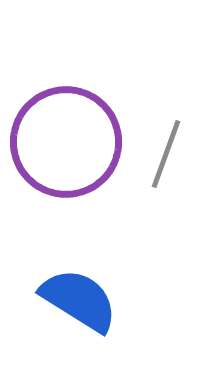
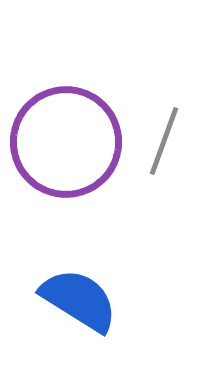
gray line: moved 2 px left, 13 px up
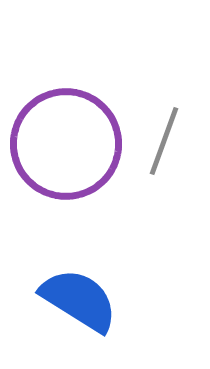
purple circle: moved 2 px down
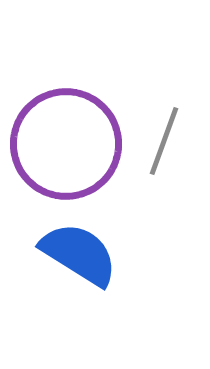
blue semicircle: moved 46 px up
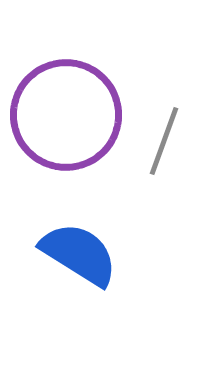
purple circle: moved 29 px up
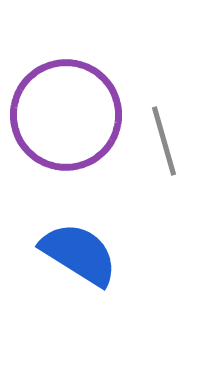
gray line: rotated 36 degrees counterclockwise
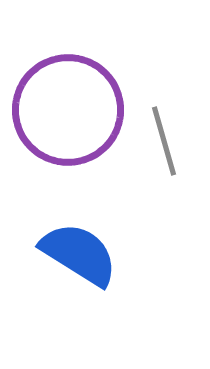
purple circle: moved 2 px right, 5 px up
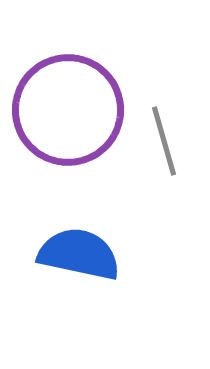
blue semicircle: rotated 20 degrees counterclockwise
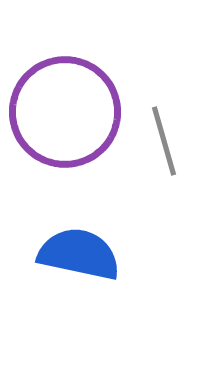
purple circle: moved 3 px left, 2 px down
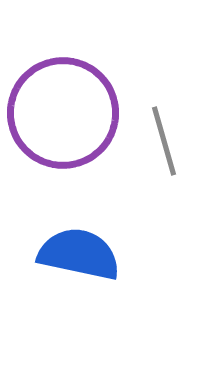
purple circle: moved 2 px left, 1 px down
